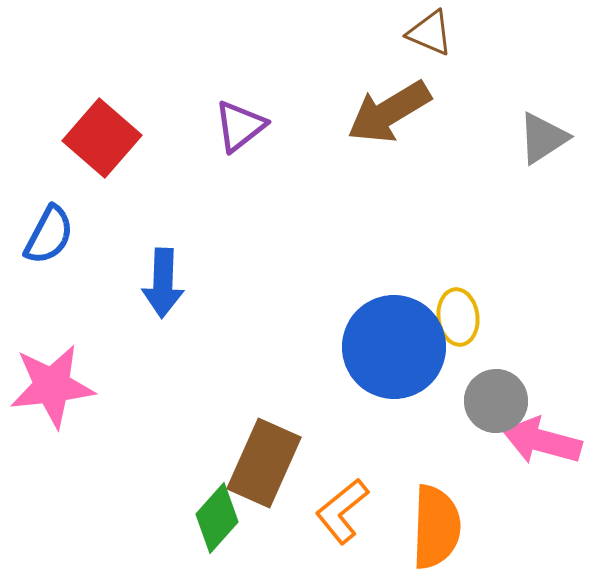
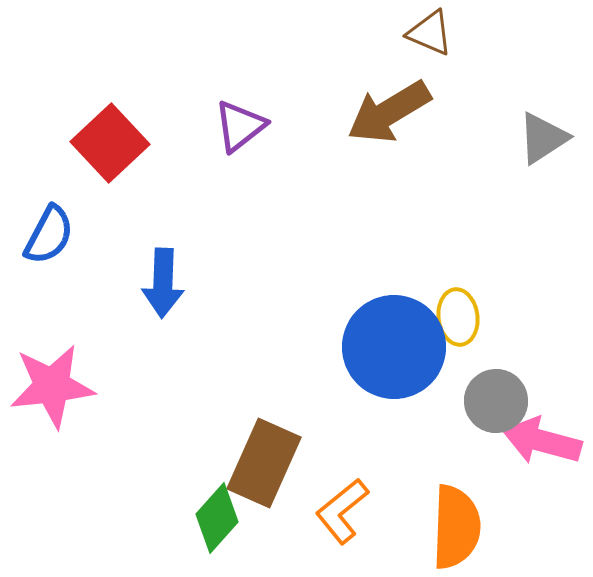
red square: moved 8 px right, 5 px down; rotated 6 degrees clockwise
orange semicircle: moved 20 px right
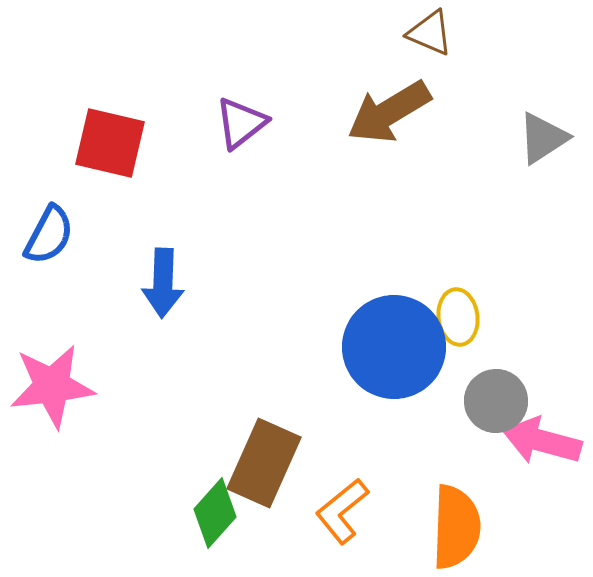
purple triangle: moved 1 px right, 3 px up
red square: rotated 34 degrees counterclockwise
green diamond: moved 2 px left, 5 px up
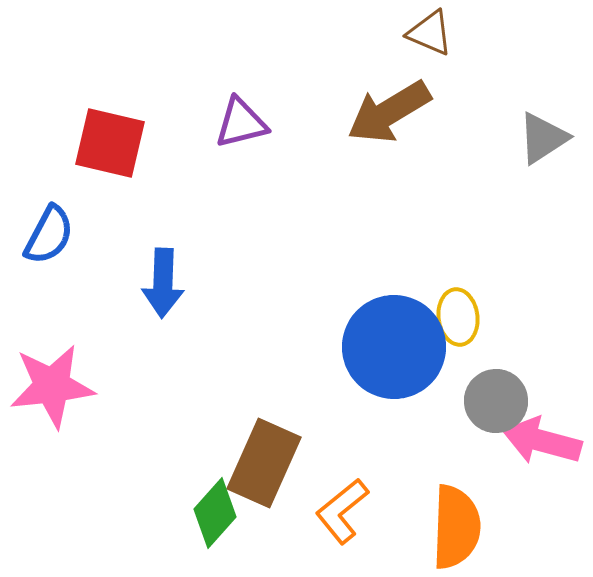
purple triangle: rotated 24 degrees clockwise
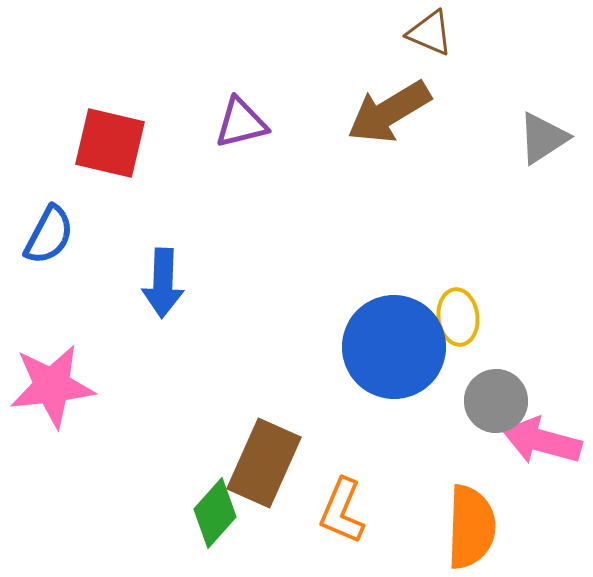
orange L-shape: rotated 28 degrees counterclockwise
orange semicircle: moved 15 px right
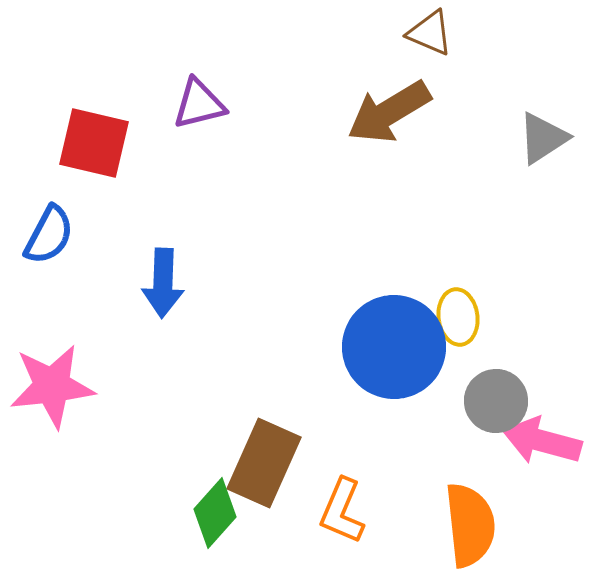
purple triangle: moved 42 px left, 19 px up
red square: moved 16 px left
orange semicircle: moved 1 px left, 2 px up; rotated 8 degrees counterclockwise
